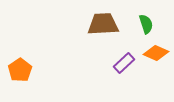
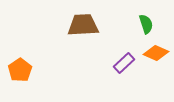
brown trapezoid: moved 20 px left, 1 px down
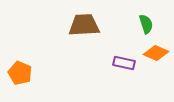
brown trapezoid: moved 1 px right
purple rectangle: rotated 55 degrees clockwise
orange pentagon: moved 3 px down; rotated 15 degrees counterclockwise
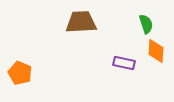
brown trapezoid: moved 3 px left, 3 px up
orange diamond: moved 2 px up; rotated 70 degrees clockwise
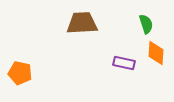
brown trapezoid: moved 1 px right, 1 px down
orange diamond: moved 2 px down
orange pentagon: rotated 10 degrees counterclockwise
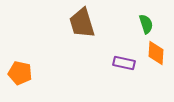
brown trapezoid: rotated 104 degrees counterclockwise
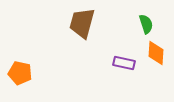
brown trapezoid: rotated 32 degrees clockwise
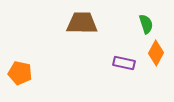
brown trapezoid: rotated 76 degrees clockwise
orange diamond: rotated 25 degrees clockwise
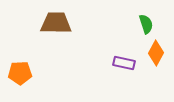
brown trapezoid: moved 26 px left
orange pentagon: rotated 15 degrees counterclockwise
